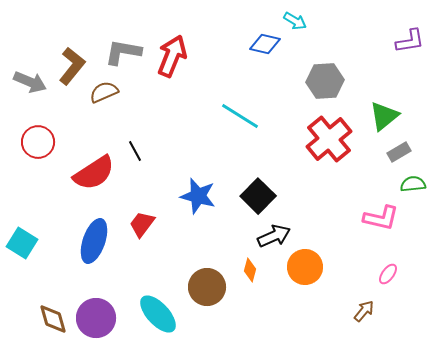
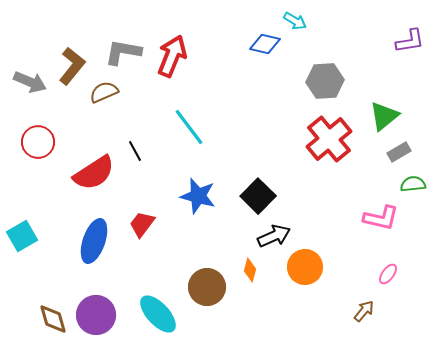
cyan line: moved 51 px left, 11 px down; rotated 21 degrees clockwise
cyan square: moved 7 px up; rotated 28 degrees clockwise
purple circle: moved 3 px up
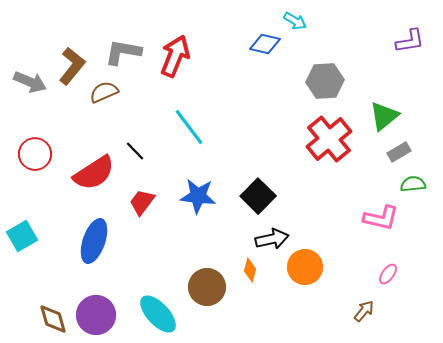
red arrow: moved 3 px right
red circle: moved 3 px left, 12 px down
black line: rotated 15 degrees counterclockwise
blue star: rotated 9 degrees counterclockwise
red trapezoid: moved 22 px up
black arrow: moved 2 px left, 3 px down; rotated 12 degrees clockwise
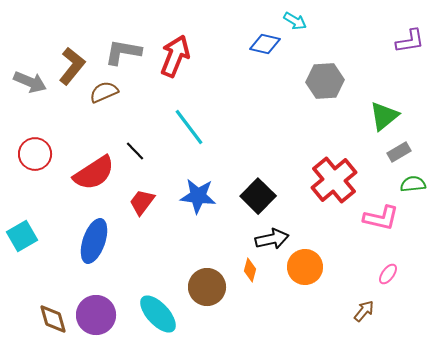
red cross: moved 5 px right, 41 px down
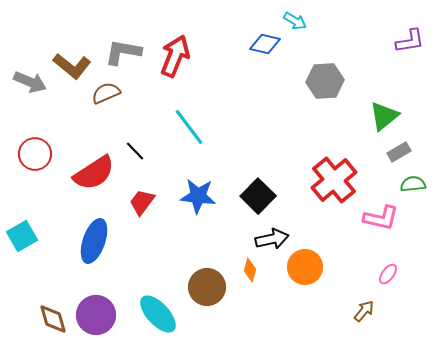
brown L-shape: rotated 90 degrees clockwise
brown semicircle: moved 2 px right, 1 px down
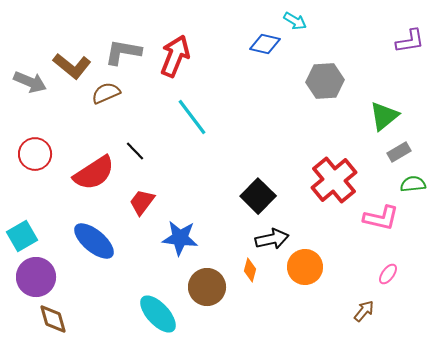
cyan line: moved 3 px right, 10 px up
blue star: moved 18 px left, 42 px down
blue ellipse: rotated 69 degrees counterclockwise
purple circle: moved 60 px left, 38 px up
